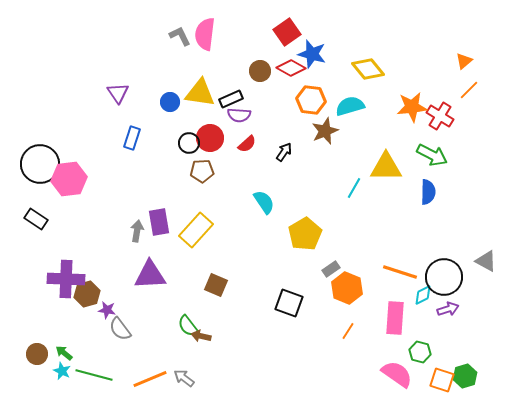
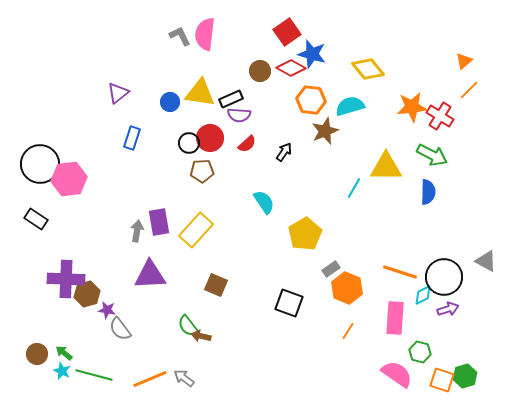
purple triangle at (118, 93): rotated 25 degrees clockwise
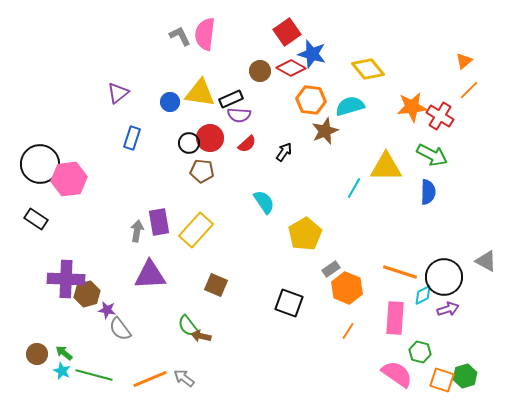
brown pentagon at (202, 171): rotated 10 degrees clockwise
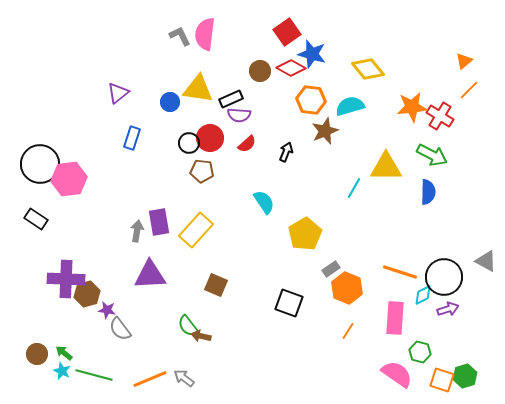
yellow triangle at (200, 93): moved 2 px left, 4 px up
black arrow at (284, 152): moved 2 px right; rotated 12 degrees counterclockwise
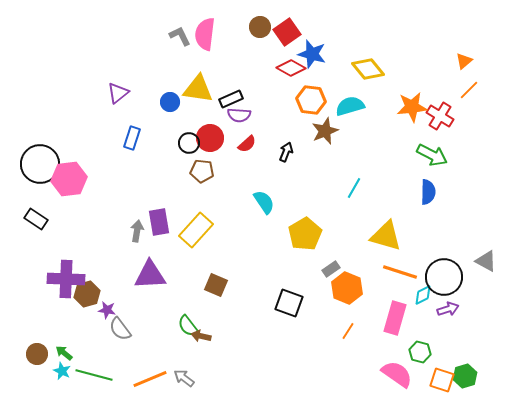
brown circle at (260, 71): moved 44 px up
yellow triangle at (386, 167): moved 69 px down; rotated 16 degrees clockwise
pink rectangle at (395, 318): rotated 12 degrees clockwise
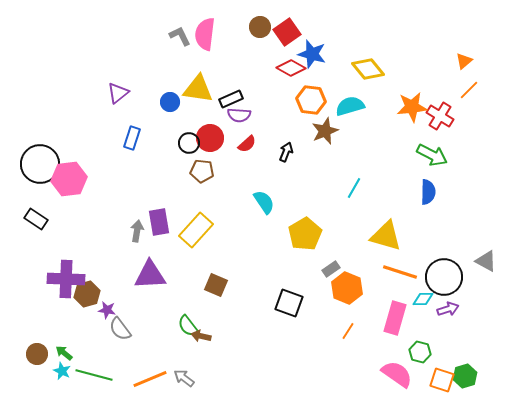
cyan diamond at (423, 295): moved 4 px down; rotated 25 degrees clockwise
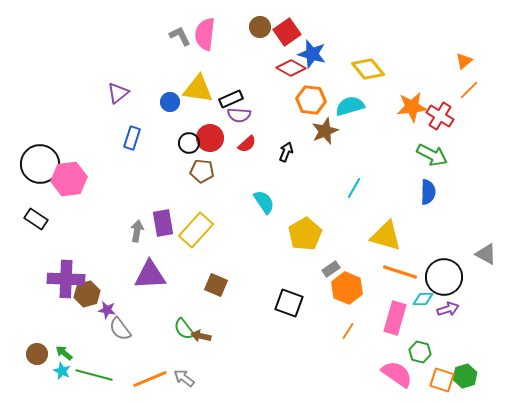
purple rectangle at (159, 222): moved 4 px right, 1 px down
gray triangle at (486, 261): moved 7 px up
green semicircle at (188, 326): moved 4 px left, 3 px down
